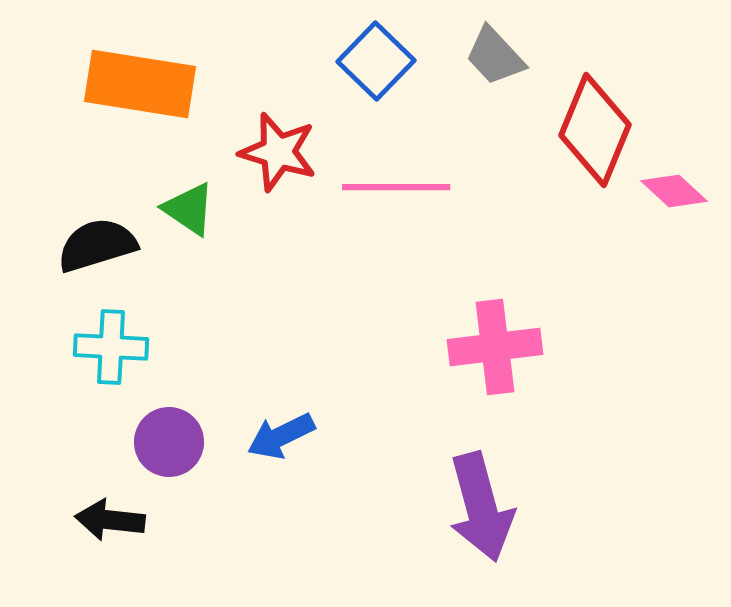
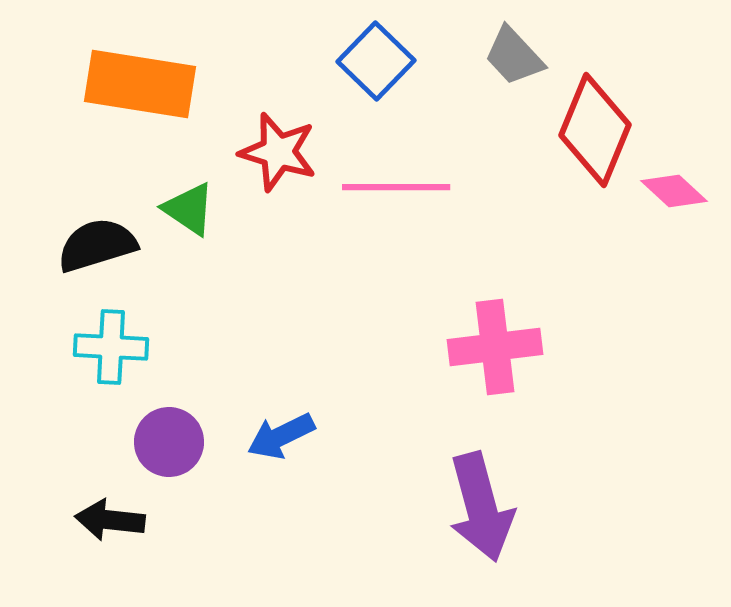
gray trapezoid: moved 19 px right
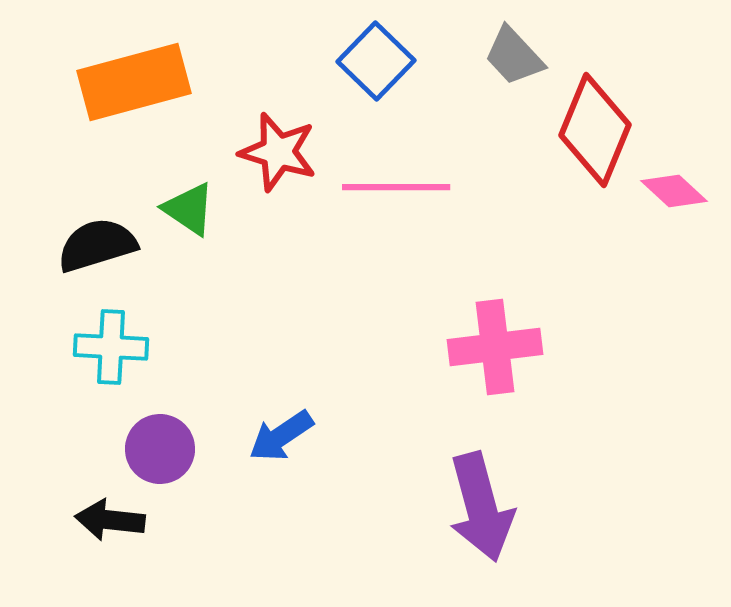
orange rectangle: moved 6 px left, 2 px up; rotated 24 degrees counterclockwise
blue arrow: rotated 8 degrees counterclockwise
purple circle: moved 9 px left, 7 px down
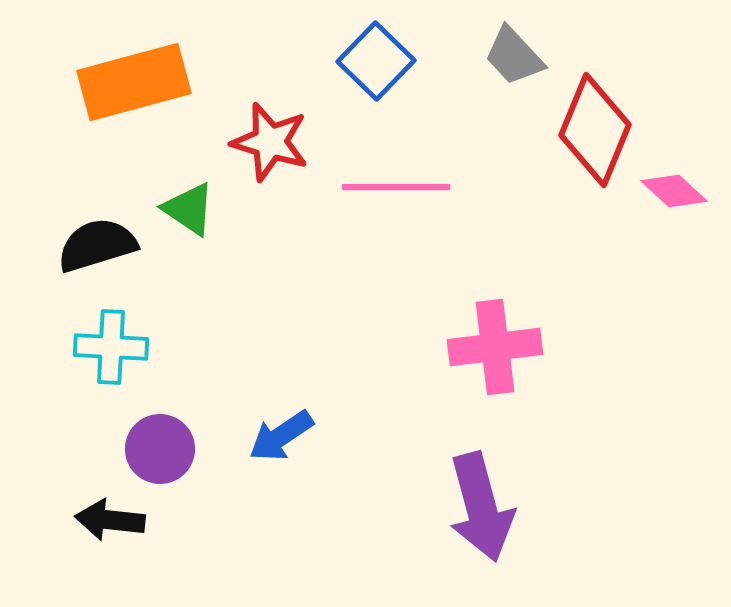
red star: moved 8 px left, 10 px up
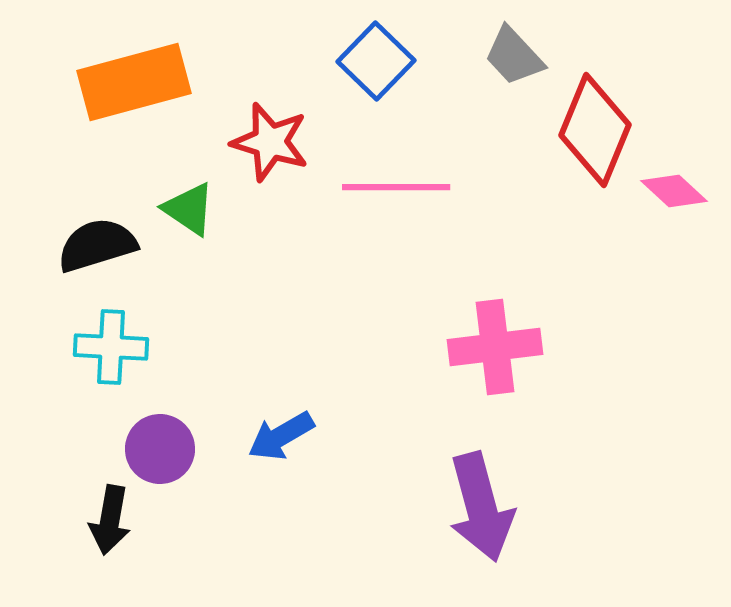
blue arrow: rotated 4 degrees clockwise
black arrow: rotated 86 degrees counterclockwise
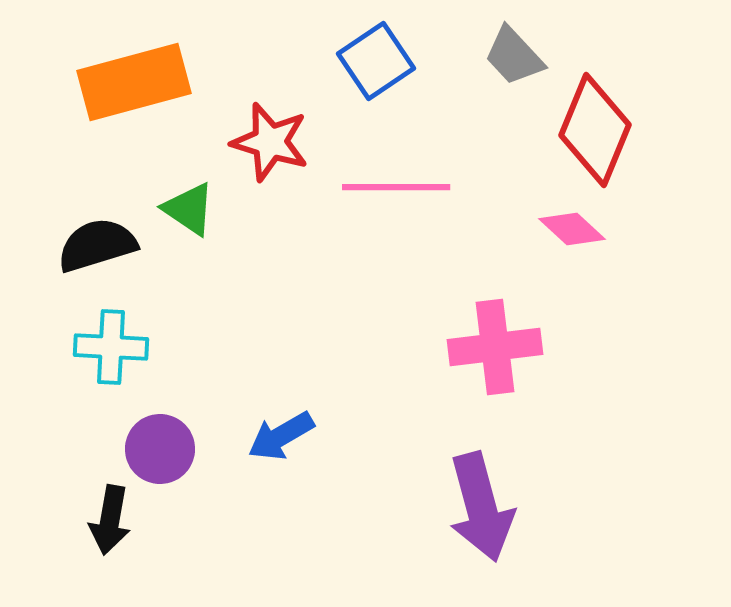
blue square: rotated 12 degrees clockwise
pink diamond: moved 102 px left, 38 px down
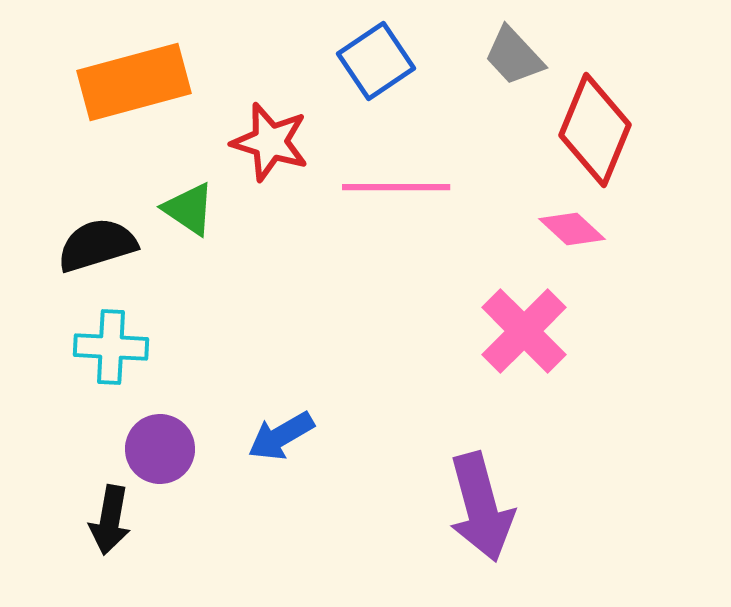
pink cross: moved 29 px right, 16 px up; rotated 38 degrees counterclockwise
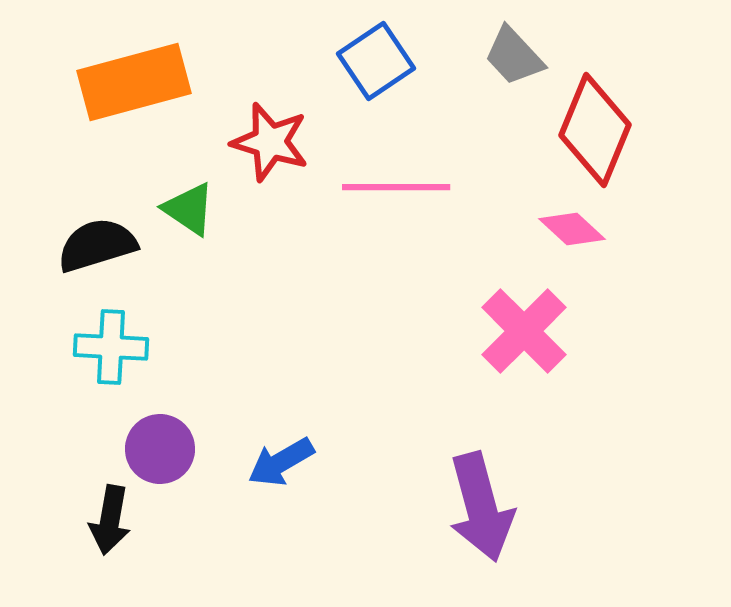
blue arrow: moved 26 px down
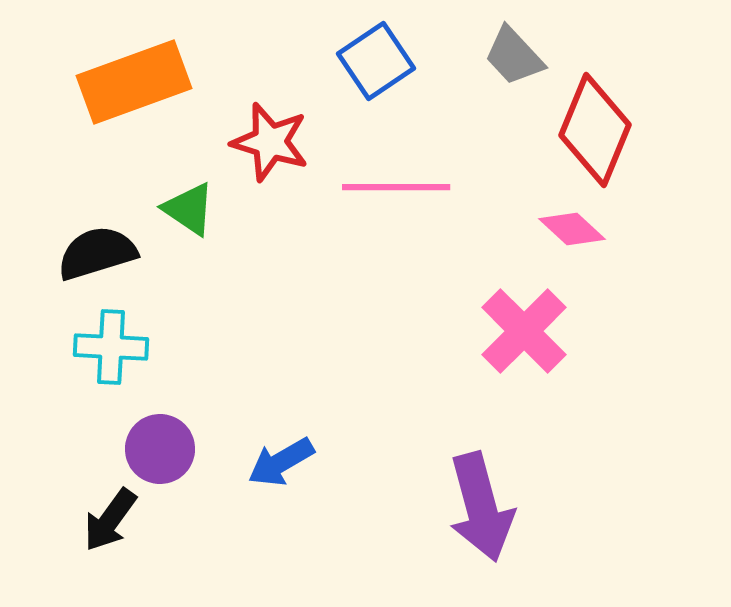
orange rectangle: rotated 5 degrees counterclockwise
black semicircle: moved 8 px down
black arrow: rotated 26 degrees clockwise
